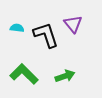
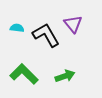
black L-shape: rotated 12 degrees counterclockwise
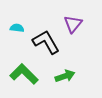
purple triangle: rotated 18 degrees clockwise
black L-shape: moved 7 px down
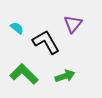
cyan semicircle: rotated 32 degrees clockwise
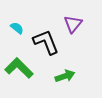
black L-shape: rotated 8 degrees clockwise
green L-shape: moved 5 px left, 6 px up
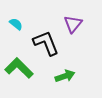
cyan semicircle: moved 1 px left, 4 px up
black L-shape: moved 1 px down
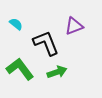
purple triangle: moved 1 px right, 2 px down; rotated 30 degrees clockwise
green L-shape: moved 1 px right, 1 px down; rotated 8 degrees clockwise
green arrow: moved 8 px left, 4 px up
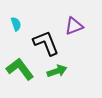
cyan semicircle: rotated 32 degrees clockwise
green arrow: moved 1 px up
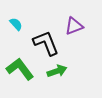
cyan semicircle: rotated 24 degrees counterclockwise
